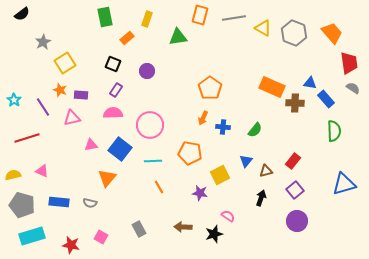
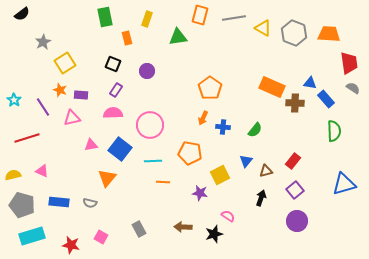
orange trapezoid at (332, 33): moved 3 px left, 1 px down; rotated 45 degrees counterclockwise
orange rectangle at (127, 38): rotated 64 degrees counterclockwise
orange line at (159, 187): moved 4 px right, 5 px up; rotated 56 degrees counterclockwise
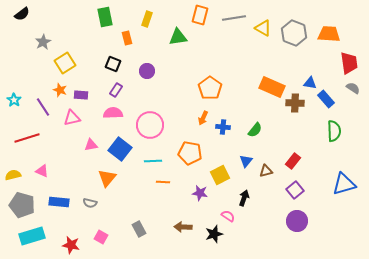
black arrow at (261, 198): moved 17 px left
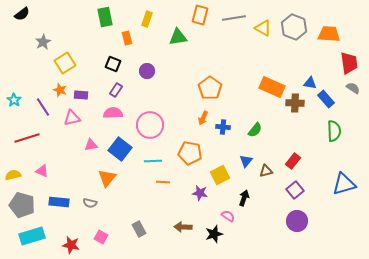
gray hexagon at (294, 33): moved 6 px up
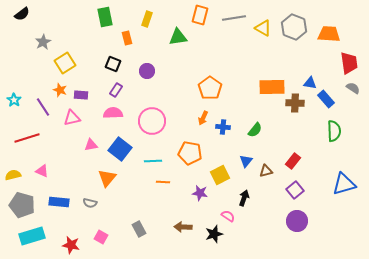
orange rectangle at (272, 87): rotated 25 degrees counterclockwise
pink circle at (150, 125): moved 2 px right, 4 px up
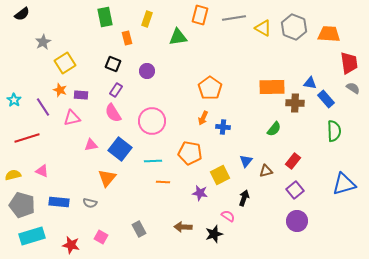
pink semicircle at (113, 113): rotated 120 degrees counterclockwise
green semicircle at (255, 130): moved 19 px right, 1 px up
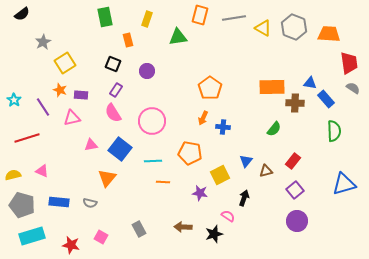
orange rectangle at (127, 38): moved 1 px right, 2 px down
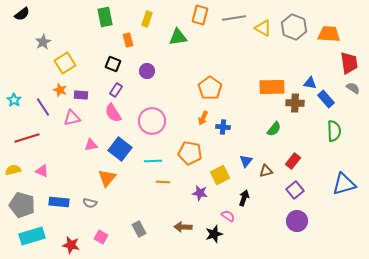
yellow semicircle at (13, 175): moved 5 px up
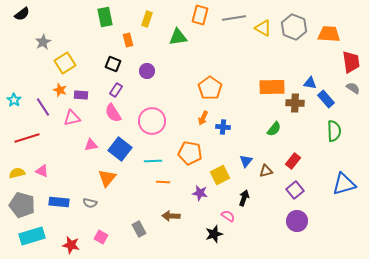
red trapezoid at (349, 63): moved 2 px right, 1 px up
yellow semicircle at (13, 170): moved 4 px right, 3 px down
brown arrow at (183, 227): moved 12 px left, 11 px up
